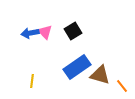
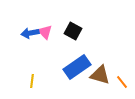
black square: rotated 30 degrees counterclockwise
orange line: moved 4 px up
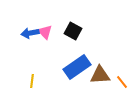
brown triangle: rotated 20 degrees counterclockwise
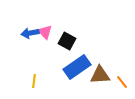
black square: moved 6 px left, 10 px down
yellow line: moved 2 px right
